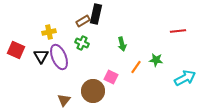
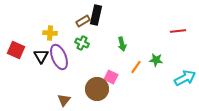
black rectangle: moved 1 px down
yellow cross: moved 1 px right, 1 px down; rotated 16 degrees clockwise
brown circle: moved 4 px right, 2 px up
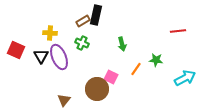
orange line: moved 2 px down
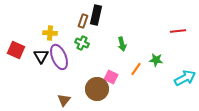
brown rectangle: rotated 40 degrees counterclockwise
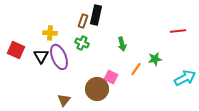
green star: moved 1 px left, 1 px up; rotated 16 degrees counterclockwise
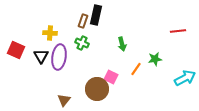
purple ellipse: rotated 30 degrees clockwise
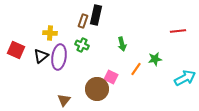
green cross: moved 2 px down
black triangle: rotated 21 degrees clockwise
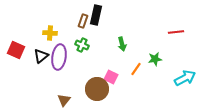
red line: moved 2 px left, 1 px down
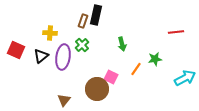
green cross: rotated 24 degrees clockwise
purple ellipse: moved 4 px right
